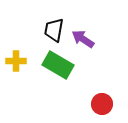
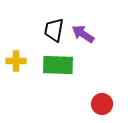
purple arrow: moved 5 px up
green rectangle: rotated 28 degrees counterclockwise
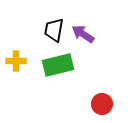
green rectangle: rotated 16 degrees counterclockwise
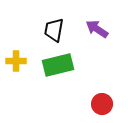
purple arrow: moved 14 px right, 5 px up
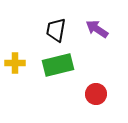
black trapezoid: moved 2 px right
yellow cross: moved 1 px left, 2 px down
red circle: moved 6 px left, 10 px up
